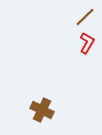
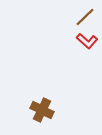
red L-shape: moved 2 px up; rotated 100 degrees clockwise
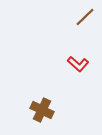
red L-shape: moved 9 px left, 23 px down
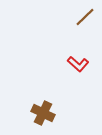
brown cross: moved 1 px right, 3 px down
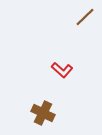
red L-shape: moved 16 px left, 6 px down
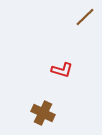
red L-shape: rotated 25 degrees counterclockwise
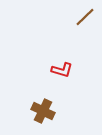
brown cross: moved 2 px up
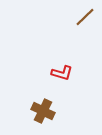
red L-shape: moved 3 px down
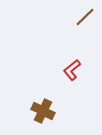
red L-shape: moved 10 px right, 3 px up; rotated 125 degrees clockwise
